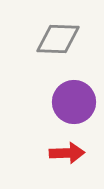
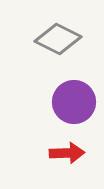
gray diamond: rotated 24 degrees clockwise
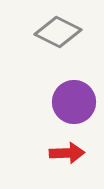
gray diamond: moved 7 px up
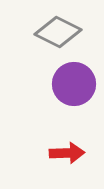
purple circle: moved 18 px up
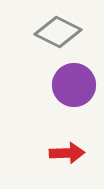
purple circle: moved 1 px down
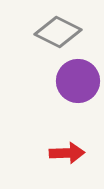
purple circle: moved 4 px right, 4 px up
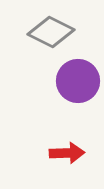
gray diamond: moved 7 px left
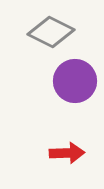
purple circle: moved 3 px left
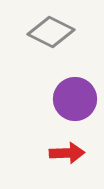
purple circle: moved 18 px down
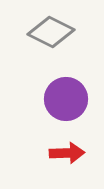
purple circle: moved 9 px left
